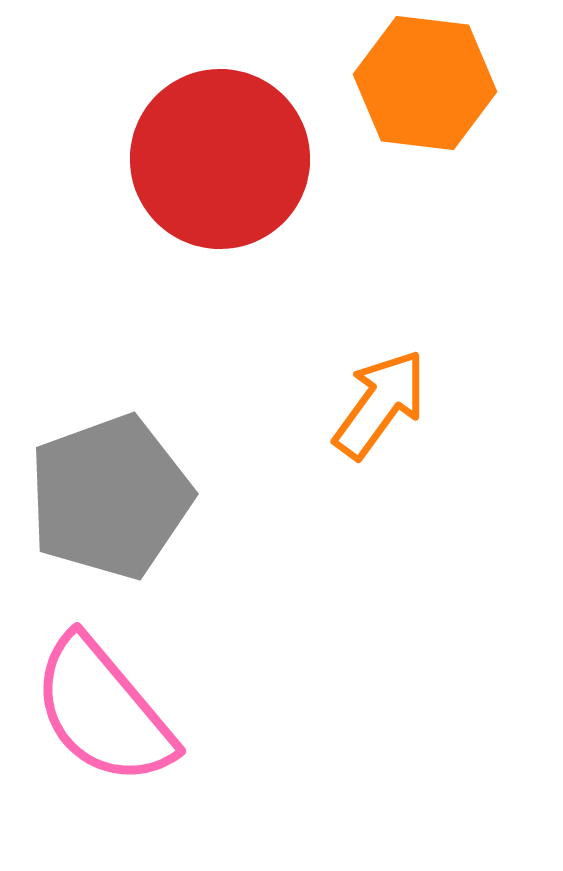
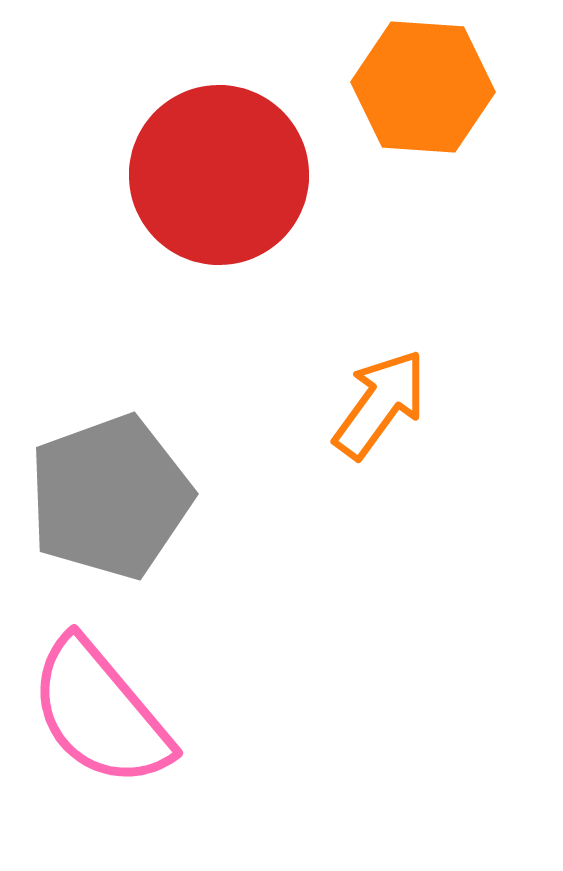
orange hexagon: moved 2 px left, 4 px down; rotated 3 degrees counterclockwise
red circle: moved 1 px left, 16 px down
pink semicircle: moved 3 px left, 2 px down
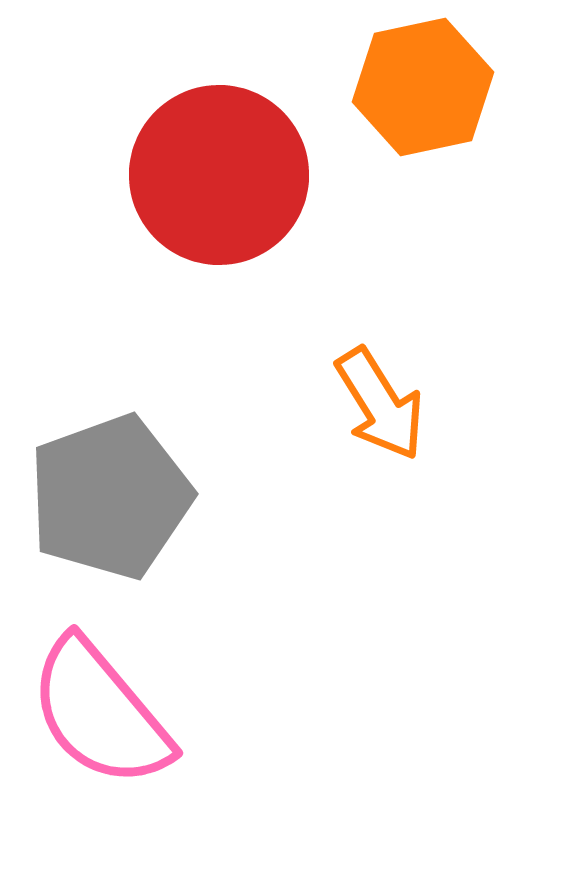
orange hexagon: rotated 16 degrees counterclockwise
orange arrow: rotated 112 degrees clockwise
